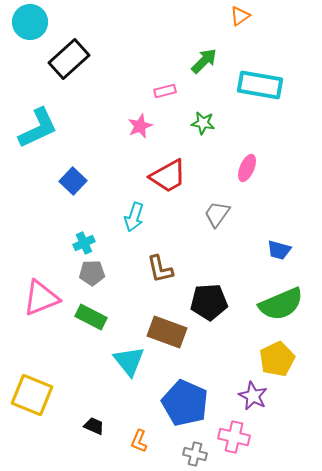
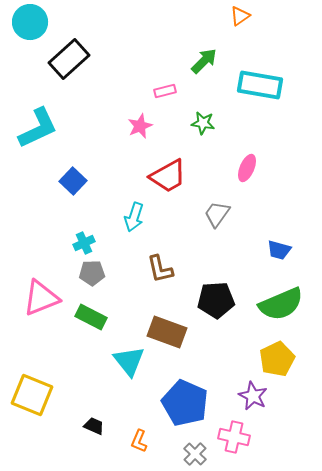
black pentagon: moved 7 px right, 2 px up
gray cross: rotated 30 degrees clockwise
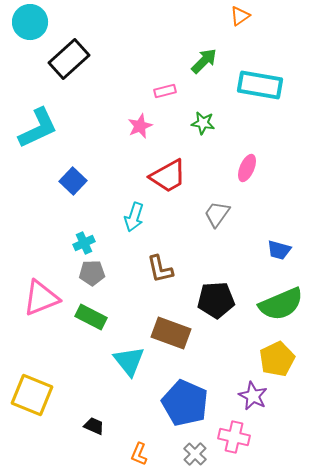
brown rectangle: moved 4 px right, 1 px down
orange L-shape: moved 13 px down
